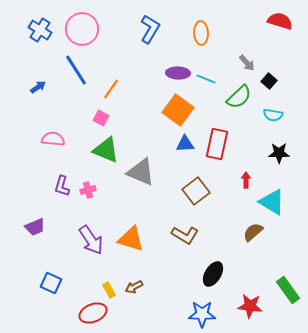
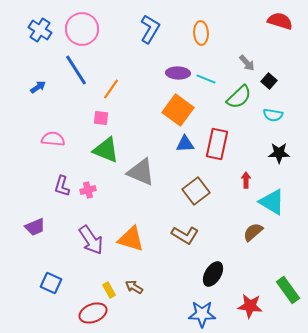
pink square: rotated 21 degrees counterclockwise
brown arrow: rotated 60 degrees clockwise
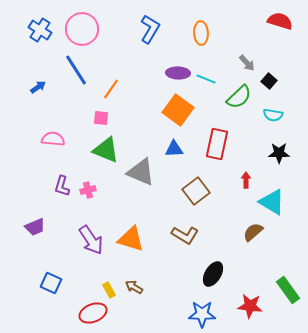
blue triangle: moved 11 px left, 5 px down
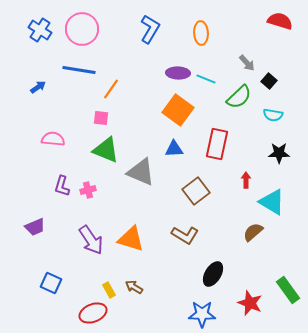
blue line: moved 3 px right; rotated 48 degrees counterclockwise
red star: moved 3 px up; rotated 15 degrees clockwise
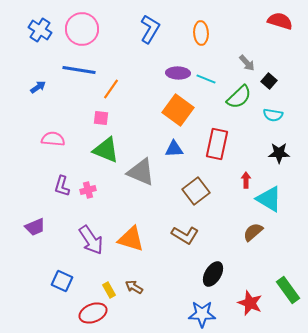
cyan triangle: moved 3 px left, 3 px up
blue square: moved 11 px right, 2 px up
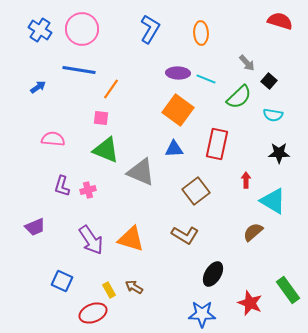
cyan triangle: moved 4 px right, 2 px down
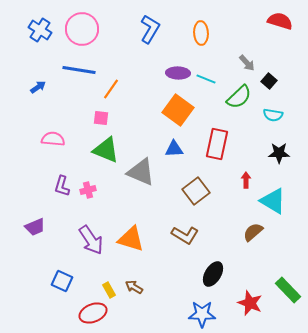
green rectangle: rotated 8 degrees counterclockwise
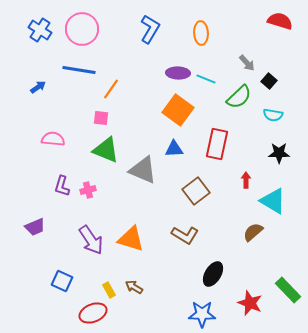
gray triangle: moved 2 px right, 2 px up
